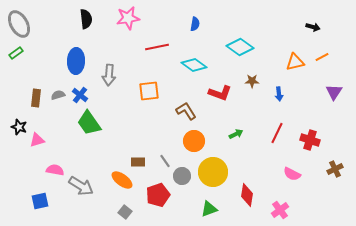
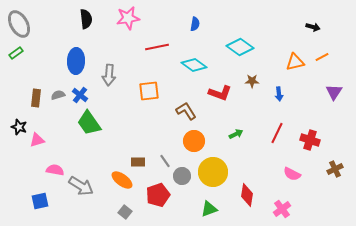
pink cross at (280, 210): moved 2 px right, 1 px up
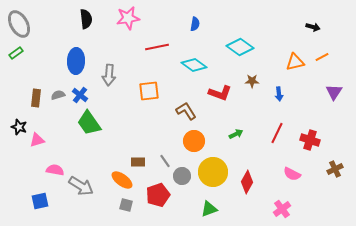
red diamond at (247, 195): moved 13 px up; rotated 20 degrees clockwise
gray square at (125, 212): moved 1 px right, 7 px up; rotated 24 degrees counterclockwise
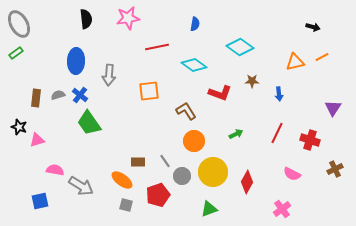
purple triangle at (334, 92): moved 1 px left, 16 px down
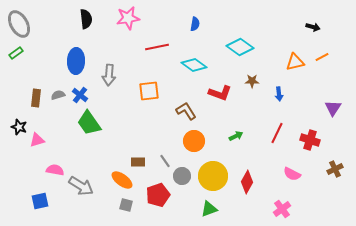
green arrow at (236, 134): moved 2 px down
yellow circle at (213, 172): moved 4 px down
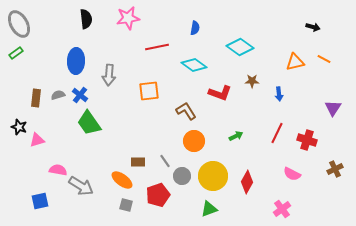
blue semicircle at (195, 24): moved 4 px down
orange line at (322, 57): moved 2 px right, 2 px down; rotated 56 degrees clockwise
red cross at (310, 140): moved 3 px left
pink semicircle at (55, 170): moved 3 px right
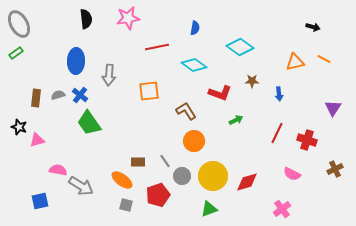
green arrow at (236, 136): moved 16 px up
red diamond at (247, 182): rotated 45 degrees clockwise
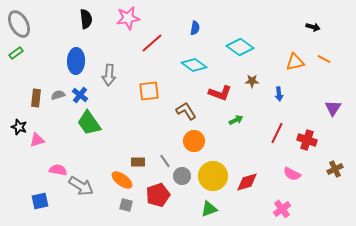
red line at (157, 47): moved 5 px left, 4 px up; rotated 30 degrees counterclockwise
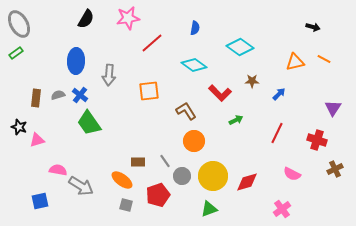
black semicircle at (86, 19): rotated 36 degrees clockwise
red L-shape at (220, 93): rotated 25 degrees clockwise
blue arrow at (279, 94): rotated 128 degrees counterclockwise
red cross at (307, 140): moved 10 px right
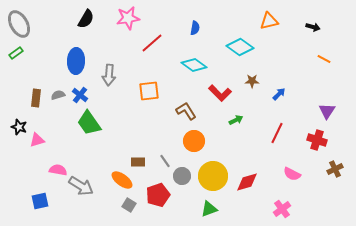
orange triangle at (295, 62): moved 26 px left, 41 px up
purple triangle at (333, 108): moved 6 px left, 3 px down
gray square at (126, 205): moved 3 px right; rotated 16 degrees clockwise
